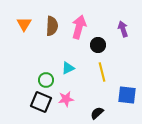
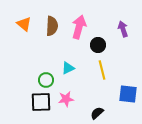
orange triangle: rotated 21 degrees counterclockwise
yellow line: moved 2 px up
blue square: moved 1 px right, 1 px up
black square: rotated 25 degrees counterclockwise
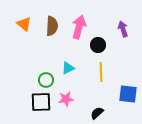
yellow line: moved 1 px left, 2 px down; rotated 12 degrees clockwise
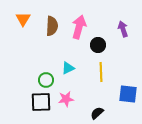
orange triangle: moved 1 px left, 5 px up; rotated 21 degrees clockwise
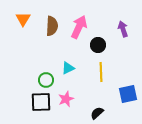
pink arrow: rotated 10 degrees clockwise
blue square: rotated 18 degrees counterclockwise
pink star: rotated 14 degrees counterclockwise
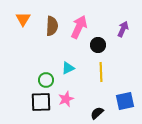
purple arrow: rotated 42 degrees clockwise
blue square: moved 3 px left, 7 px down
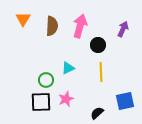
pink arrow: moved 1 px right, 1 px up; rotated 10 degrees counterclockwise
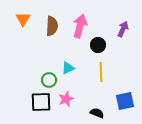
green circle: moved 3 px right
black semicircle: rotated 64 degrees clockwise
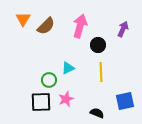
brown semicircle: moved 6 px left; rotated 42 degrees clockwise
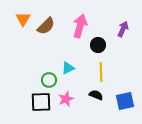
black semicircle: moved 1 px left, 18 px up
